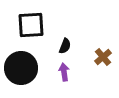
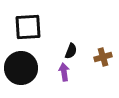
black square: moved 3 px left, 2 px down
black semicircle: moved 6 px right, 5 px down
brown cross: rotated 24 degrees clockwise
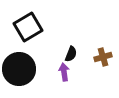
black square: rotated 28 degrees counterclockwise
black semicircle: moved 3 px down
black circle: moved 2 px left, 1 px down
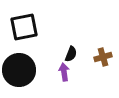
black square: moved 4 px left; rotated 20 degrees clockwise
black circle: moved 1 px down
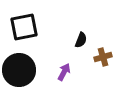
black semicircle: moved 10 px right, 14 px up
purple arrow: rotated 36 degrees clockwise
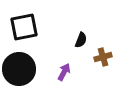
black circle: moved 1 px up
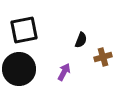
black square: moved 3 px down
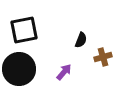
purple arrow: rotated 12 degrees clockwise
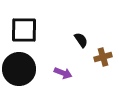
black square: rotated 12 degrees clockwise
black semicircle: rotated 56 degrees counterclockwise
purple arrow: moved 1 px left, 1 px down; rotated 72 degrees clockwise
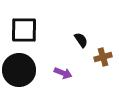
black circle: moved 1 px down
